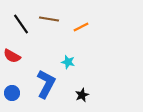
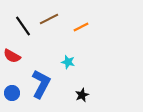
brown line: rotated 36 degrees counterclockwise
black line: moved 2 px right, 2 px down
blue L-shape: moved 5 px left
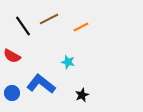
blue L-shape: rotated 80 degrees counterclockwise
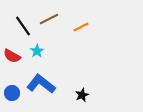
cyan star: moved 31 px left, 11 px up; rotated 24 degrees clockwise
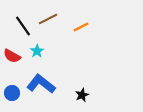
brown line: moved 1 px left
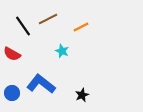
cyan star: moved 25 px right; rotated 16 degrees counterclockwise
red semicircle: moved 2 px up
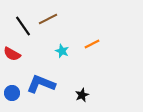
orange line: moved 11 px right, 17 px down
blue L-shape: rotated 16 degrees counterclockwise
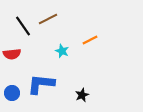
orange line: moved 2 px left, 4 px up
red semicircle: rotated 36 degrees counterclockwise
blue L-shape: rotated 16 degrees counterclockwise
